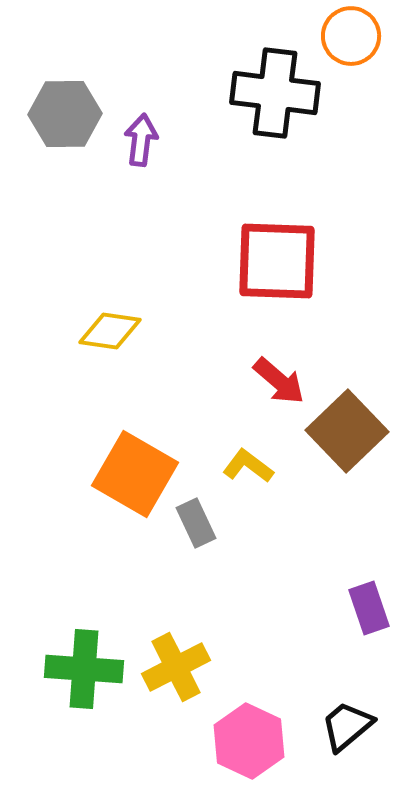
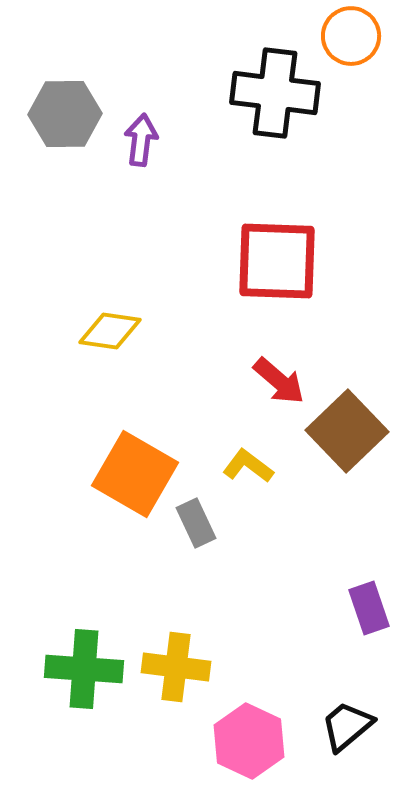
yellow cross: rotated 34 degrees clockwise
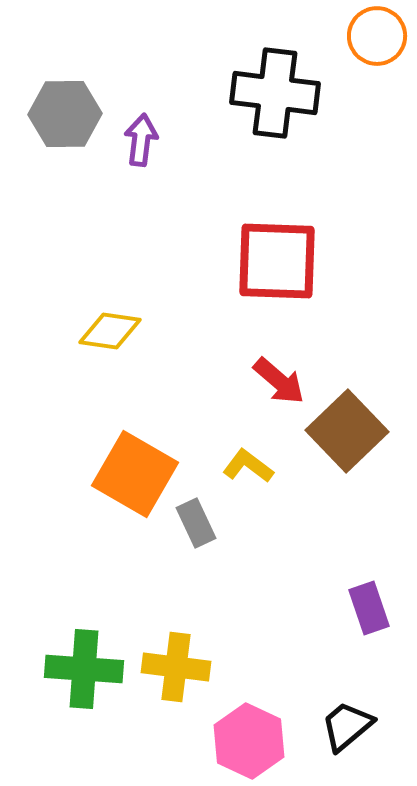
orange circle: moved 26 px right
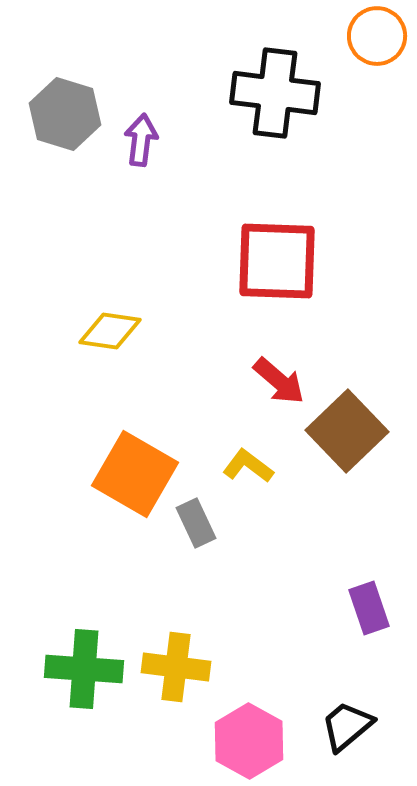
gray hexagon: rotated 18 degrees clockwise
pink hexagon: rotated 4 degrees clockwise
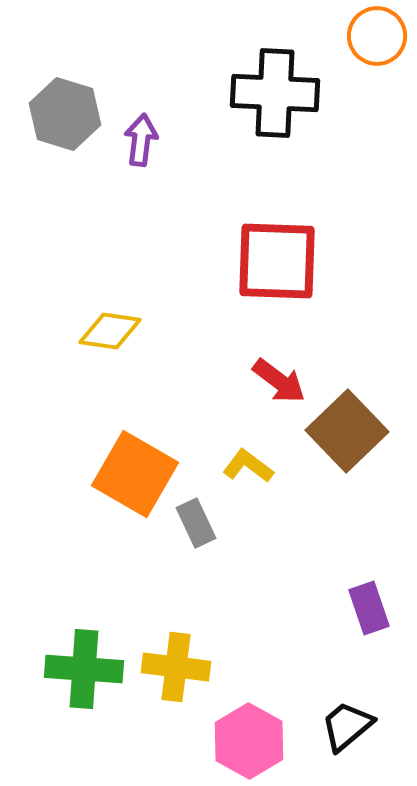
black cross: rotated 4 degrees counterclockwise
red arrow: rotated 4 degrees counterclockwise
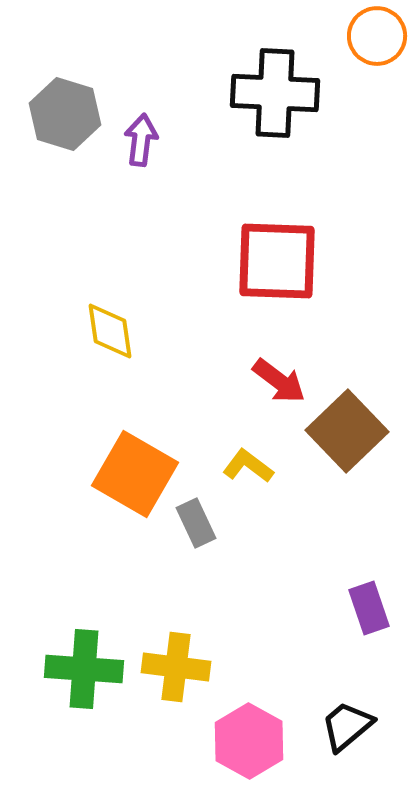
yellow diamond: rotated 74 degrees clockwise
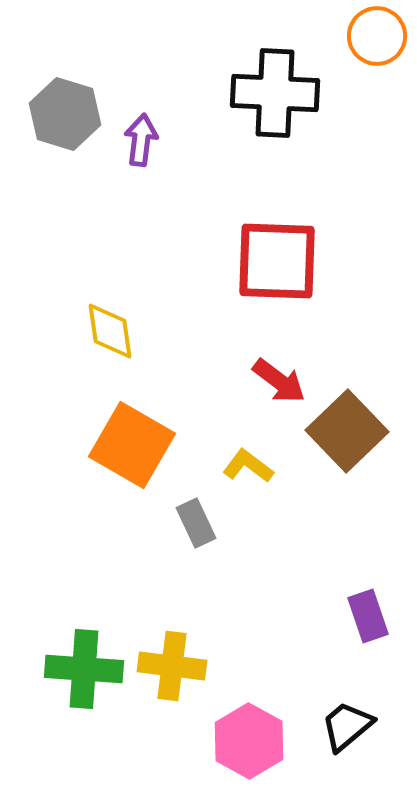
orange square: moved 3 px left, 29 px up
purple rectangle: moved 1 px left, 8 px down
yellow cross: moved 4 px left, 1 px up
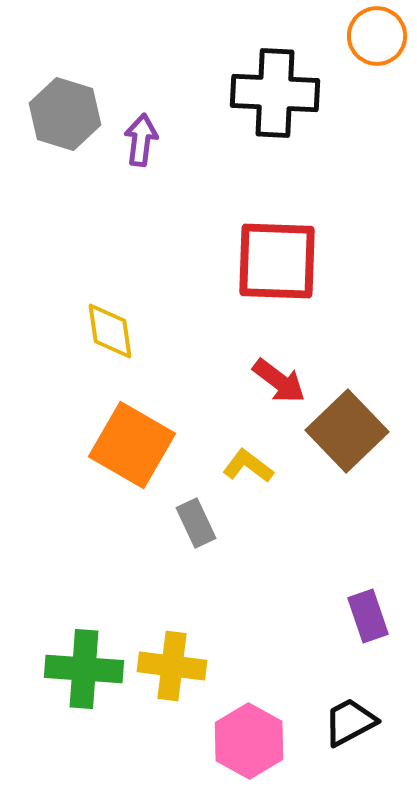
black trapezoid: moved 3 px right, 4 px up; rotated 12 degrees clockwise
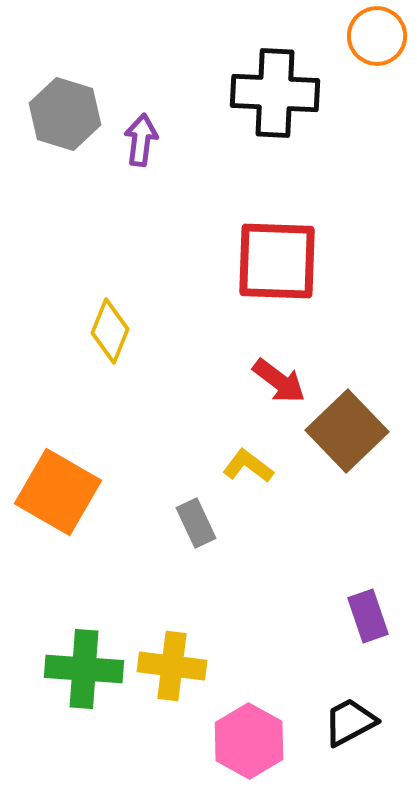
yellow diamond: rotated 30 degrees clockwise
orange square: moved 74 px left, 47 px down
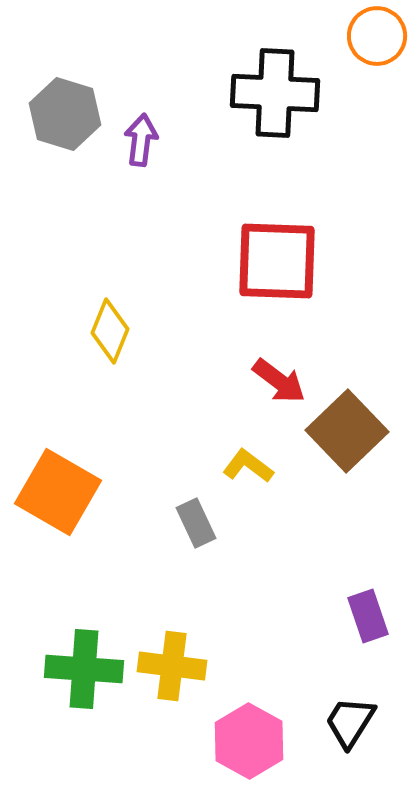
black trapezoid: rotated 30 degrees counterclockwise
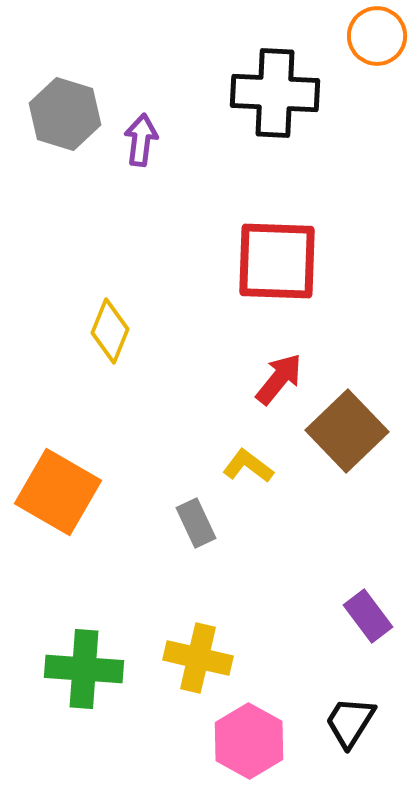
red arrow: moved 2 px up; rotated 88 degrees counterclockwise
purple rectangle: rotated 18 degrees counterclockwise
yellow cross: moved 26 px right, 8 px up; rotated 6 degrees clockwise
